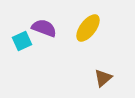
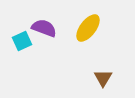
brown triangle: rotated 18 degrees counterclockwise
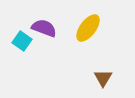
cyan square: rotated 30 degrees counterclockwise
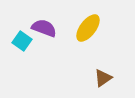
brown triangle: rotated 24 degrees clockwise
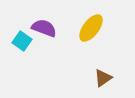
yellow ellipse: moved 3 px right
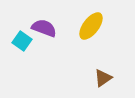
yellow ellipse: moved 2 px up
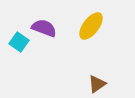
cyan square: moved 3 px left, 1 px down
brown triangle: moved 6 px left, 6 px down
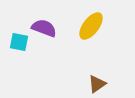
cyan square: rotated 24 degrees counterclockwise
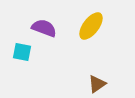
cyan square: moved 3 px right, 10 px down
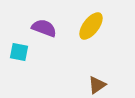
cyan square: moved 3 px left
brown triangle: moved 1 px down
